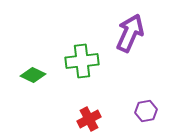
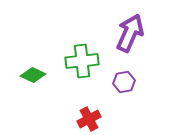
purple hexagon: moved 22 px left, 29 px up
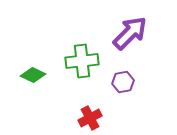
purple arrow: rotated 21 degrees clockwise
purple hexagon: moved 1 px left
red cross: moved 1 px right, 1 px up
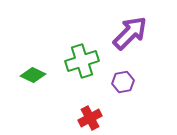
green cross: rotated 12 degrees counterclockwise
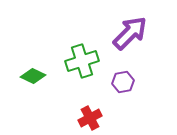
green diamond: moved 1 px down
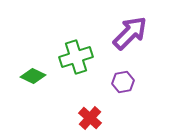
green cross: moved 6 px left, 4 px up
red cross: rotated 20 degrees counterclockwise
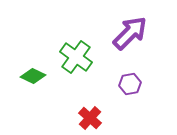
green cross: rotated 36 degrees counterclockwise
purple hexagon: moved 7 px right, 2 px down
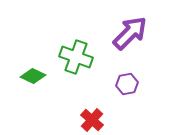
green cross: rotated 16 degrees counterclockwise
purple hexagon: moved 3 px left
red cross: moved 2 px right, 2 px down
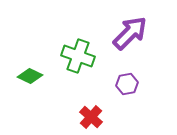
green cross: moved 2 px right, 1 px up
green diamond: moved 3 px left
red cross: moved 1 px left, 3 px up
